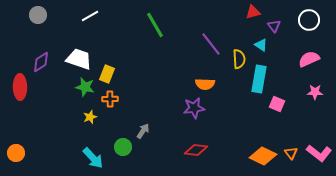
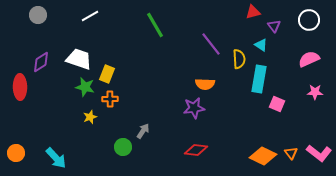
cyan arrow: moved 37 px left
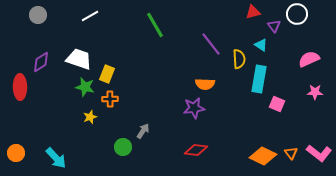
white circle: moved 12 px left, 6 px up
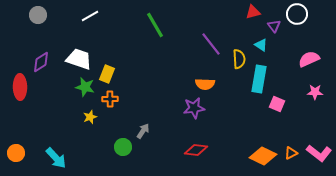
orange triangle: rotated 40 degrees clockwise
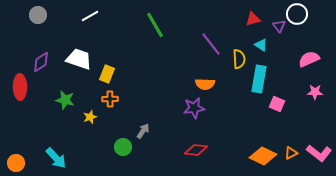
red triangle: moved 7 px down
purple triangle: moved 5 px right
green star: moved 20 px left, 13 px down
orange circle: moved 10 px down
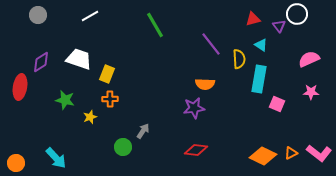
red ellipse: rotated 10 degrees clockwise
pink star: moved 4 px left
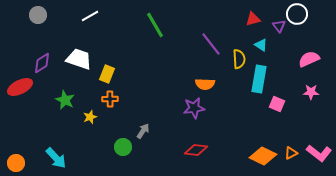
purple diamond: moved 1 px right, 1 px down
red ellipse: rotated 55 degrees clockwise
green star: rotated 12 degrees clockwise
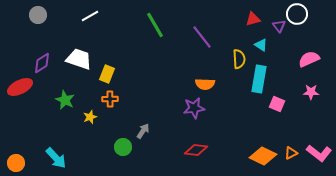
purple line: moved 9 px left, 7 px up
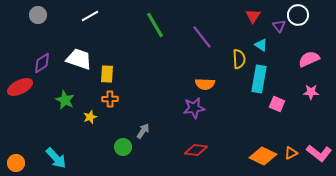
white circle: moved 1 px right, 1 px down
red triangle: moved 3 px up; rotated 42 degrees counterclockwise
yellow rectangle: rotated 18 degrees counterclockwise
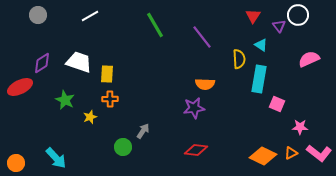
white trapezoid: moved 3 px down
pink star: moved 11 px left, 35 px down
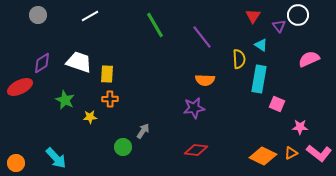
orange semicircle: moved 4 px up
yellow star: rotated 16 degrees clockwise
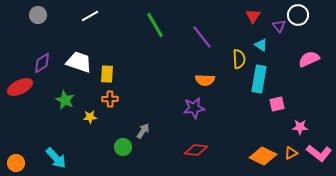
pink square: rotated 35 degrees counterclockwise
